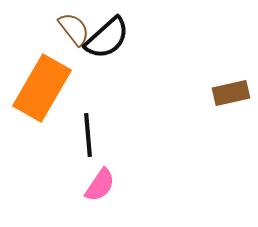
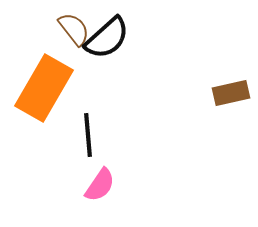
orange rectangle: moved 2 px right
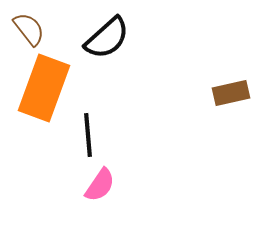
brown semicircle: moved 45 px left
orange rectangle: rotated 10 degrees counterclockwise
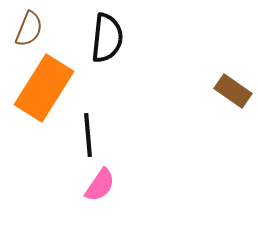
brown semicircle: rotated 60 degrees clockwise
black semicircle: rotated 42 degrees counterclockwise
orange rectangle: rotated 12 degrees clockwise
brown rectangle: moved 2 px right, 2 px up; rotated 48 degrees clockwise
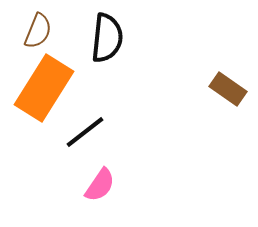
brown semicircle: moved 9 px right, 2 px down
brown rectangle: moved 5 px left, 2 px up
black line: moved 3 px left, 3 px up; rotated 57 degrees clockwise
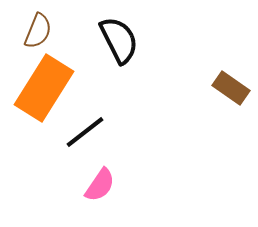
black semicircle: moved 12 px right, 2 px down; rotated 33 degrees counterclockwise
brown rectangle: moved 3 px right, 1 px up
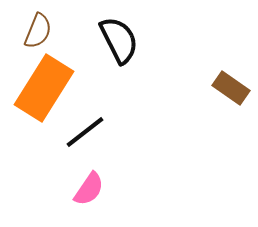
pink semicircle: moved 11 px left, 4 px down
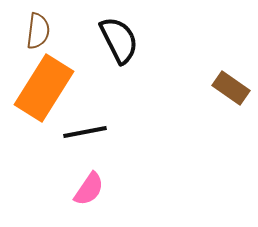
brown semicircle: rotated 15 degrees counterclockwise
black line: rotated 27 degrees clockwise
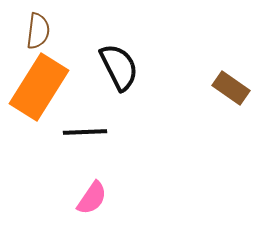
black semicircle: moved 27 px down
orange rectangle: moved 5 px left, 1 px up
black line: rotated 9 degrees clockwise
pink semicircle: moved 3 px right, 9 px down
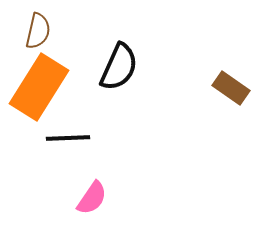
brown semicircle: rotated 6 degrees clockwise
black semicircle: rotated 51 degrees clockwise
black line: moved 17 px left, 6 px down
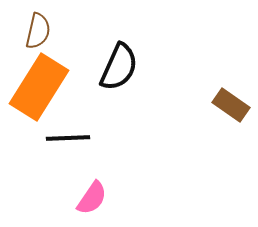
brown rectangle: moved 17 px down
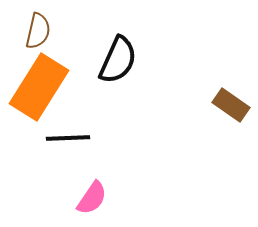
black semicircle: moved 1 px left, 7 px up
